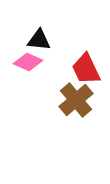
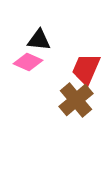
red trapezoid: rotated 48 degrees clockwise
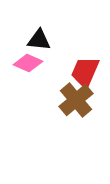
pink diamond: moved 1 px down
red trapezoid: moved 1 px left, 3 px down
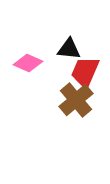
black triangle: moved 30 px right, 9 px down
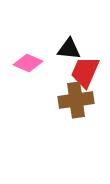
brown cross: rotated 32 degrees clockwise
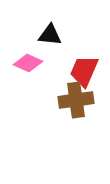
black triangle: moved 19 px left, 14 px up
red trapezoid: moved 1 px left, 1 px up
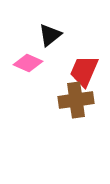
black triangle: rotated 45 degrees counterclockwise
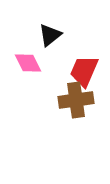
pink diamond: rotated 40 degrees clockwise
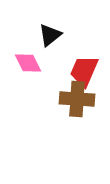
brown cross: moved 1 px right, 1 px up; rotated 12 degrees clockwise
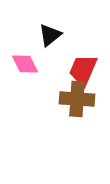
pink diamond: moved 3 px left, 1 px down
red trapezoid: moved 1 px left, 1 px up
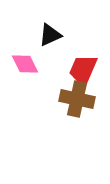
black triangle: rotated 15 degrees clockwise
brown cross: rotated 8 degrees clockwise
